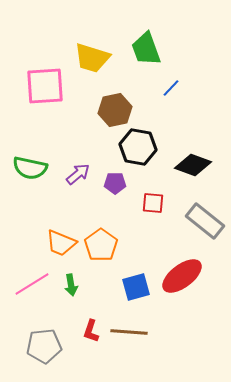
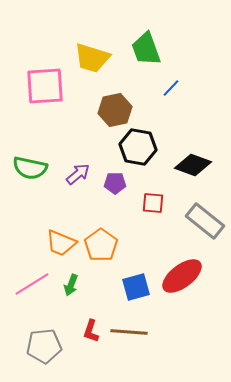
green arrow: rotated 30 degrees clockwise
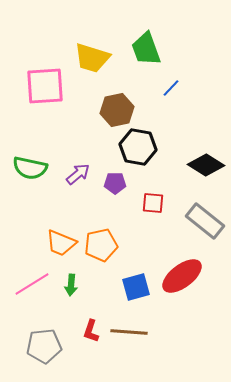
brown hexagon: moved 2 px right
black diamond: moved 13 px right; rotated 12 degrees clockwise
orange pentagon: rotated 24 degrees clockwise
green arrow: rotated 15 degrees counterclockwise
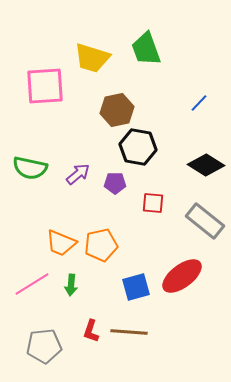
blue line: moved 28 px right, 15 px down
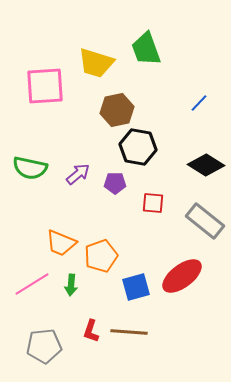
yellow trapezoid: moved 4 px right, 5 px down
orange pentagon: moved 11 px down; rotated 8 degrees counterclockwise
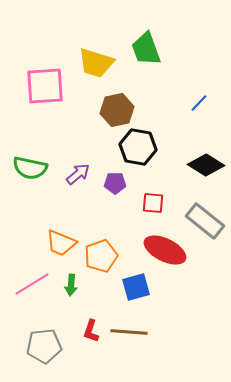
red ellipse: moved 17 px left, 26 px up; rotated 63 degrees clockwise
